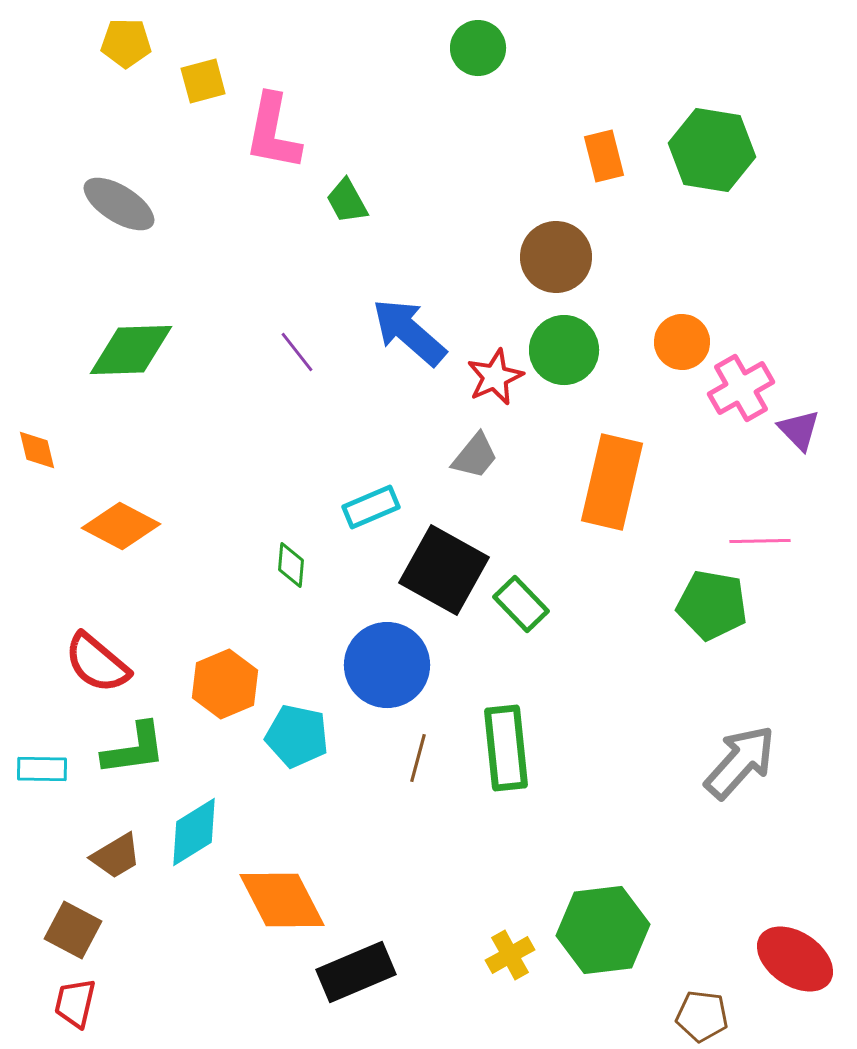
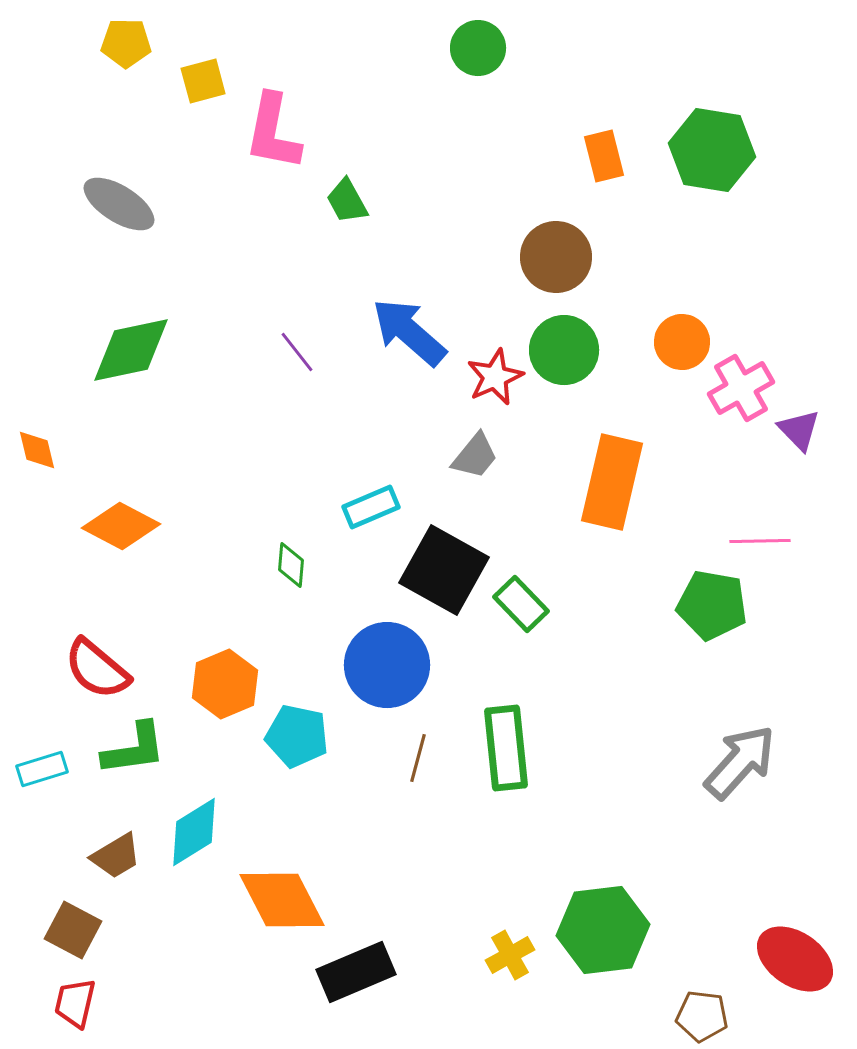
green diamond at (131, 350): rotated 10 degrees counterclockwise
red semicircle at (97, 663): moved 6 px down
cyan rectangle at (42, 769): rotated 18 degrees counterclockwise
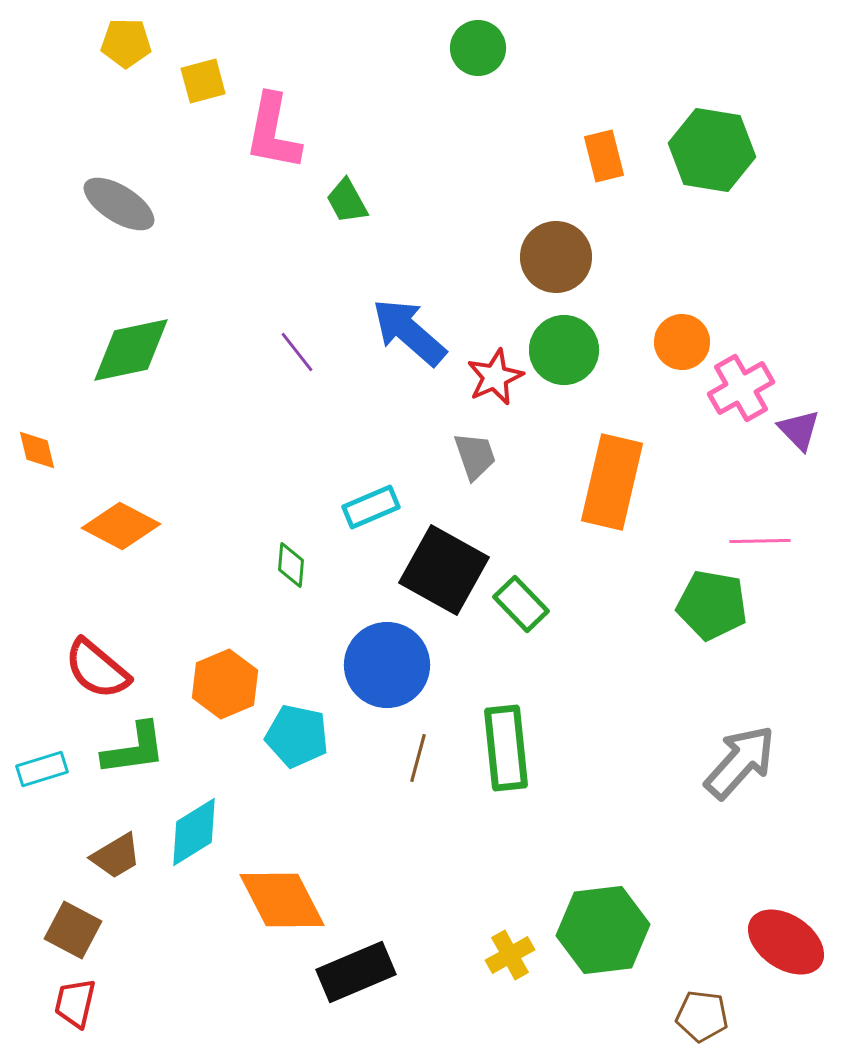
gray trapezoid at (475, 456): rotated 58 degrees counterclockwise
red ellipse at (795, 959): moved 9 px left, 17 px up
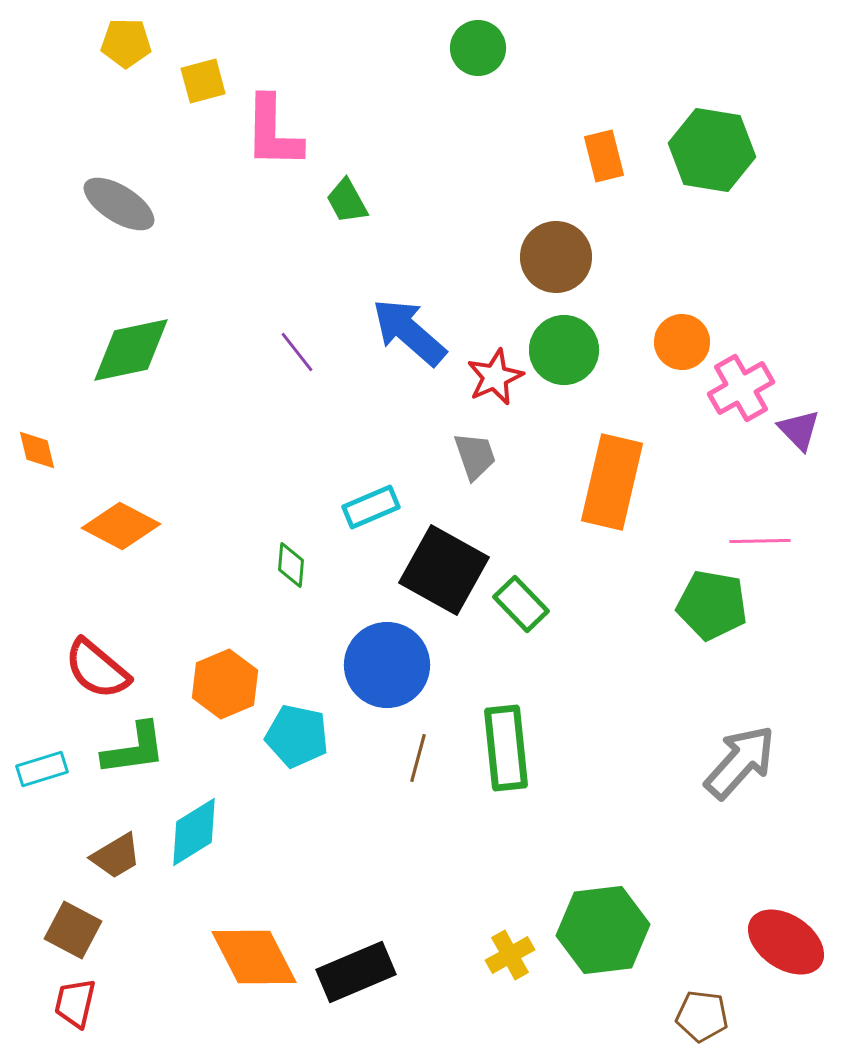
pink L-shape at (273, 132): rotated 10 degrees counterclockwise
orange diamond at (282, 900): moved 28 px left, 57 px down
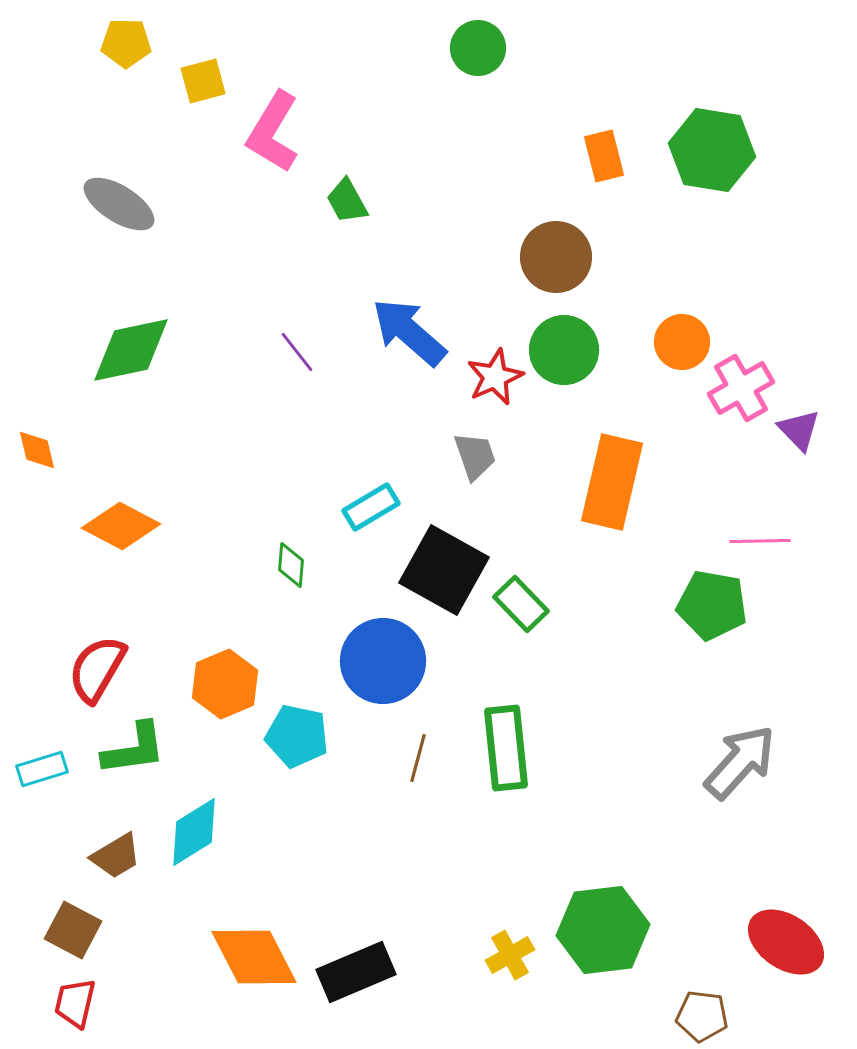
pink L-shape at (273, 132): rotated 30 degrees clockwise
cyan rectangle at (371, 507): rotated 8 degrees counterclockwise
blue circle at (387, 665): moved 4 px left, 4 px up
red semicircle at (97, 669): rotated 80 degrees clockwise
